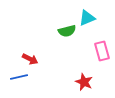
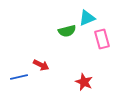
pink rectangle: moved 12 px up
red arrow: moved 11 px right, 6 px down
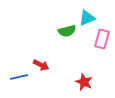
pink rectangle: rotated 30 degrees clockwise
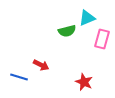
blue line: rotated 30 degrees clockwise
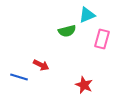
cyan triangle: moved 3 px up
red star: moved 3 px down
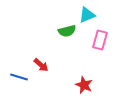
pink rectangle: moved 2 px left, 1 px down
red arrow: rotated 14 degrees clockwise
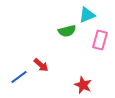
blue line: rotated 54 degrees counterclockwise
red star: moved 1 px left
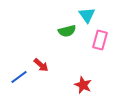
cyan triangle: rotated 42 degrees counterclockwise
